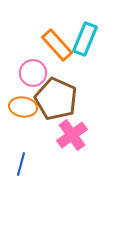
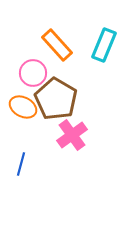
cyan rectangle: moved 19 px right, 6 px down
brown pentagon: rotated 6 degrees clockwise
orange ellipse: rotated 20 degrees clockwise
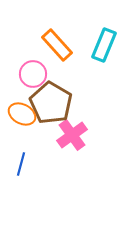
pink circle: moved 1 px down
brown pentagon: moved 5 px left, 4 px down
orange ellipse: moved 1 px left, 7 px down
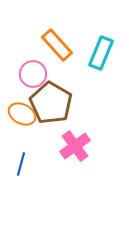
cyan rectangle: moved 3 px left, 8 px down
pink cross: moved 3 px right, 11 px down
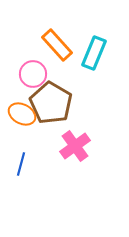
cyan rectangle: moved 7 px left
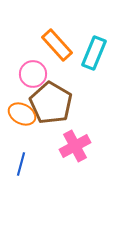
pink cross: rotated 8 degrees clockwise
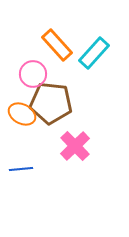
cyan rectangle: rotated 20 degrees clockwise
brown pentagon: rotated 24 degrees counterclockwise
pink cross: rotated 16 degrees counterclockwise
blue line: moved 5 px down; rotated 70 degrees clockwise
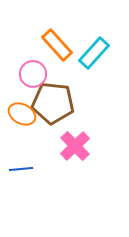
brown pentagon: moved 2 px right
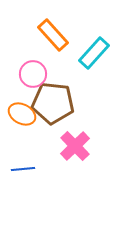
orange rectangle: moved 4 px left, 10 px up
blue line: moved 2 px right
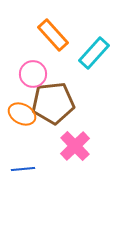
brown pentagon: rotated 12 degrees counterclockwise
